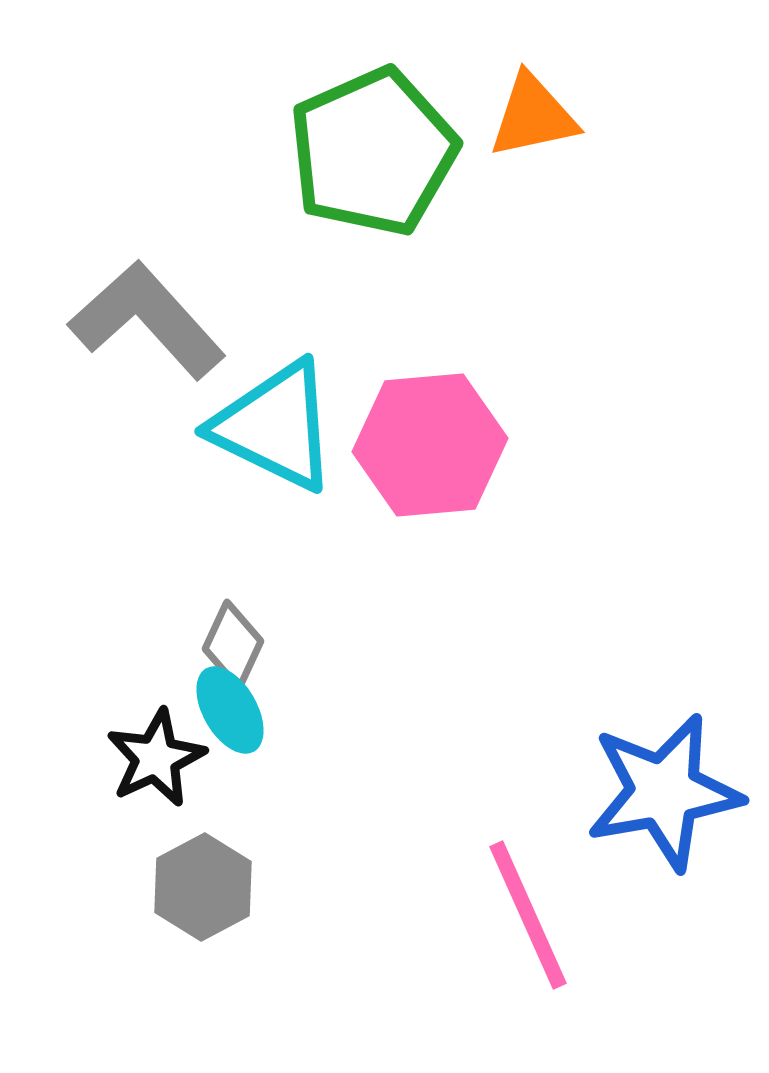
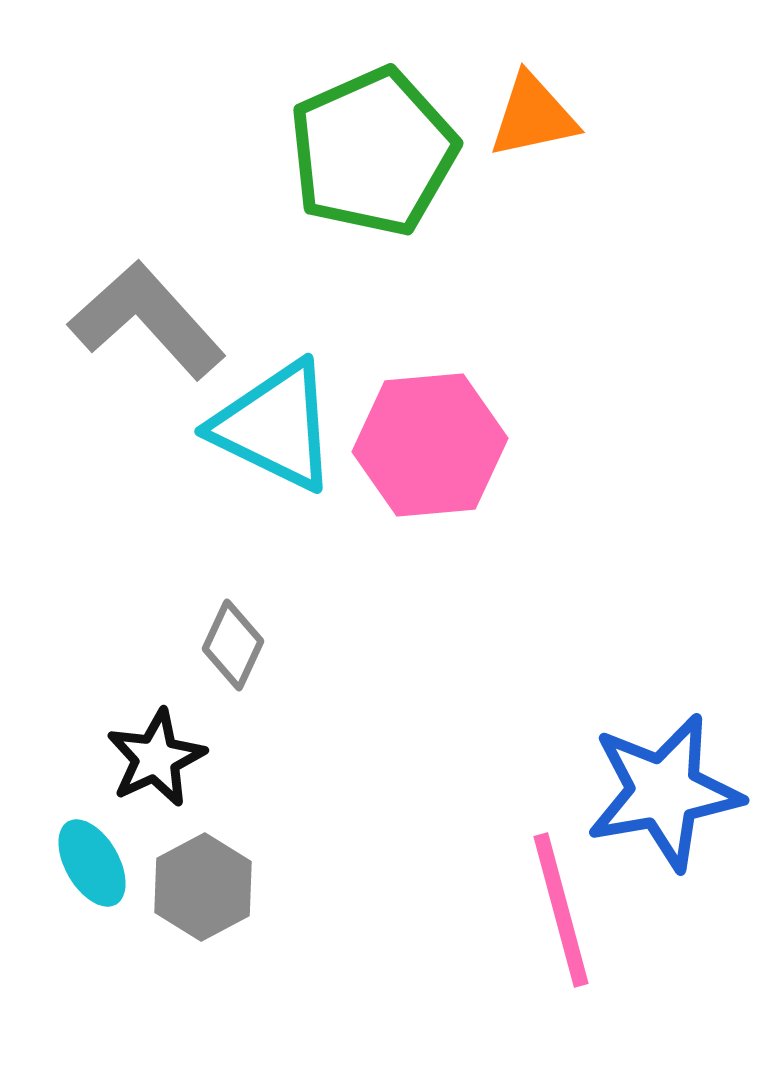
cyan ellipse: moved 138 px left, 153 px down
pink line: moved 33 px right, 5 px up; rotated 9 degrees clockwise
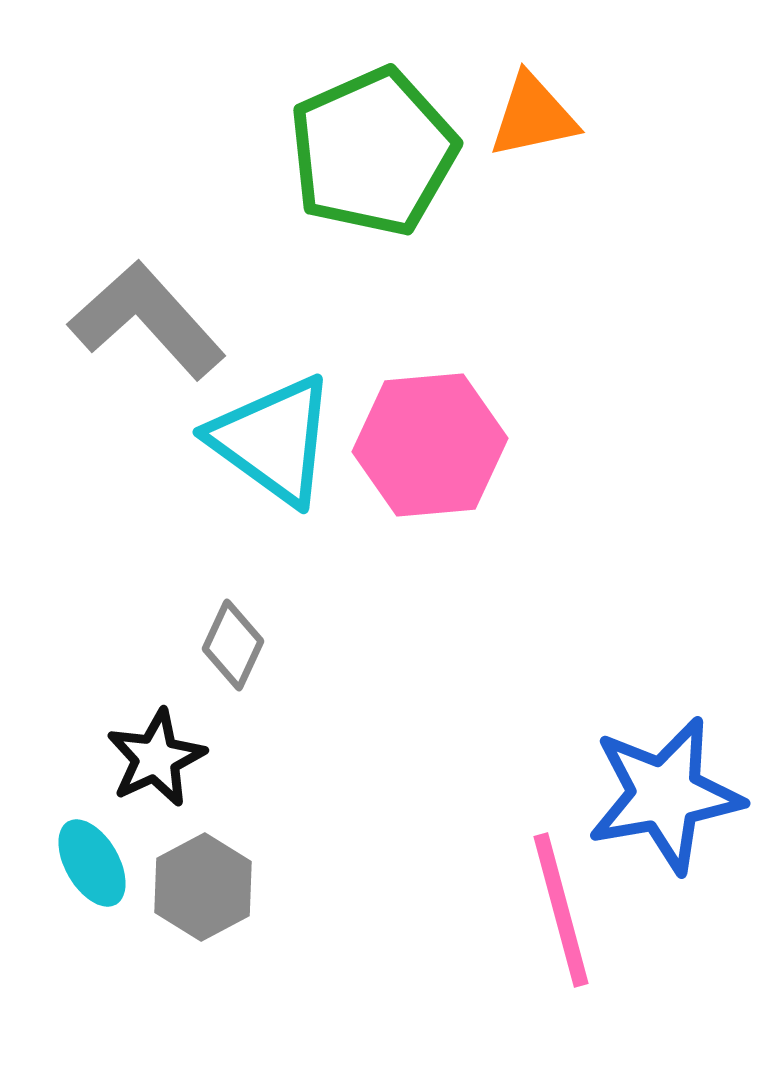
cyan triangle: moved 2 px left, 14 px down; rotated 10 degrees clockwise
blue star: moved 1 px right, 3 px down
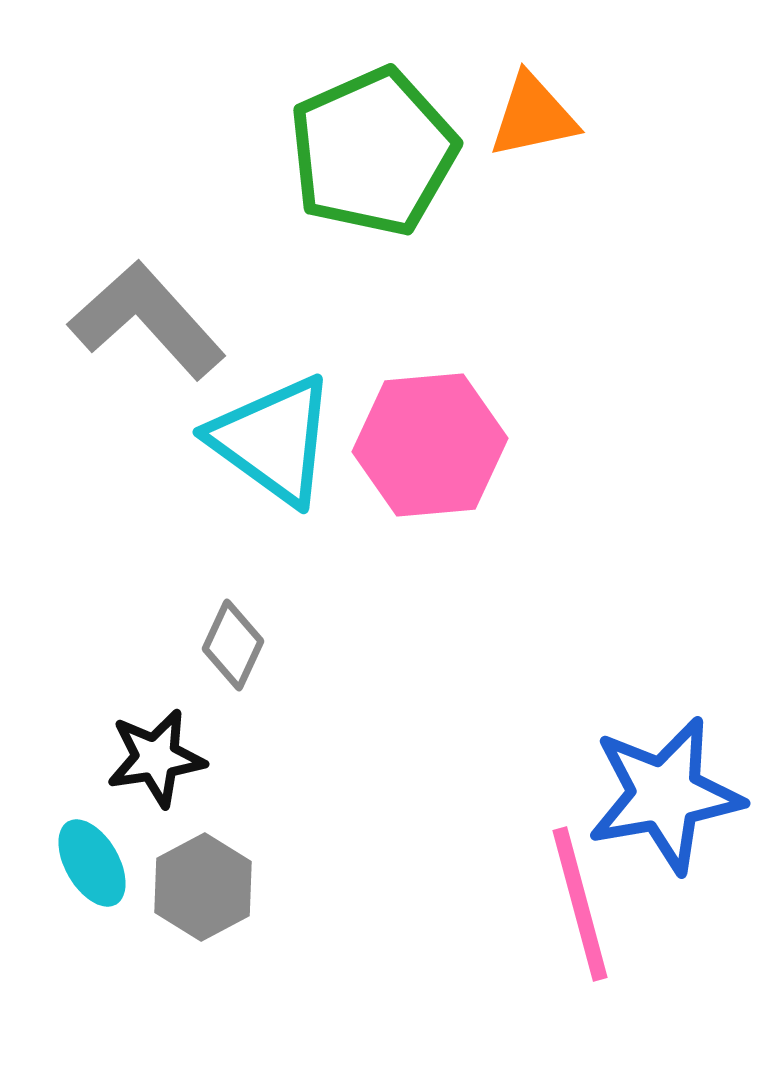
black star: rotated 16 degrees clockwise
pink line: moved 19 px right, 6 px up
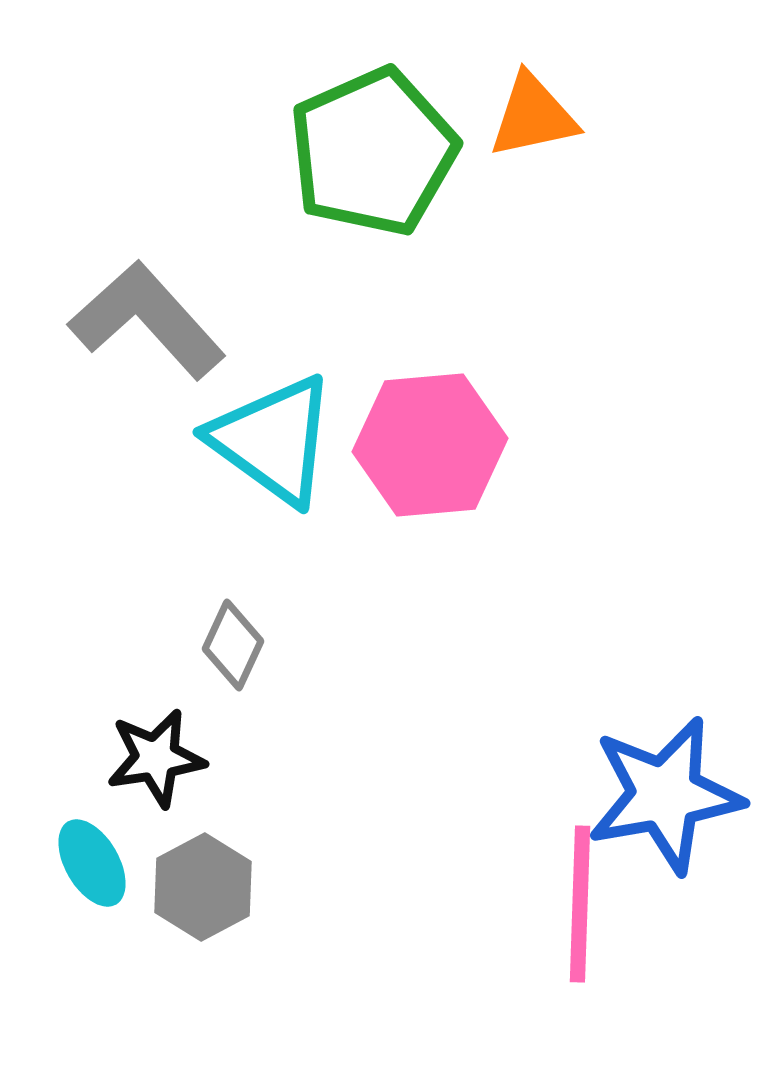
pink line: rotated 17 degrees clockwise
